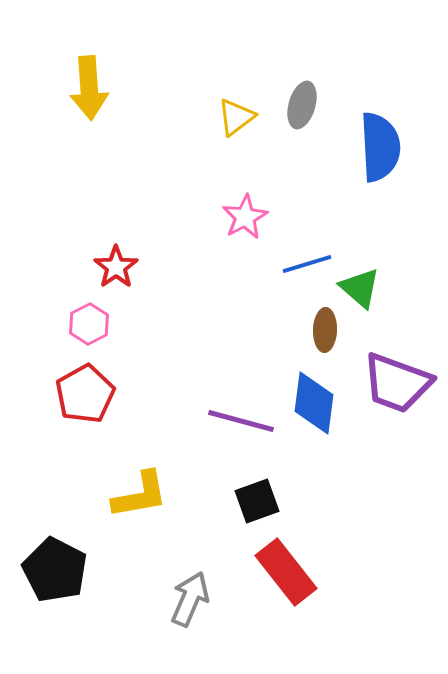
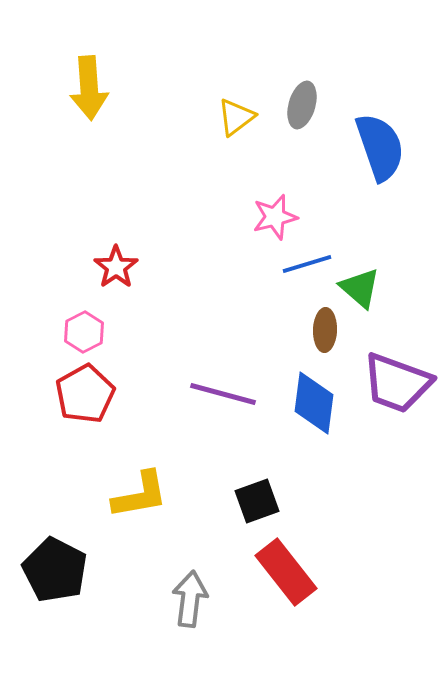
blue semicircle: rotated 16 degrees counterclockwise
pink star: moved 30 px right; rotated 15 degrees clockwise
pink hexagon: moved 5 px left, 8 px down
purple line: moved 18 px left, 27 px up
gray arrow: rotated 16 degrees counterclockwise
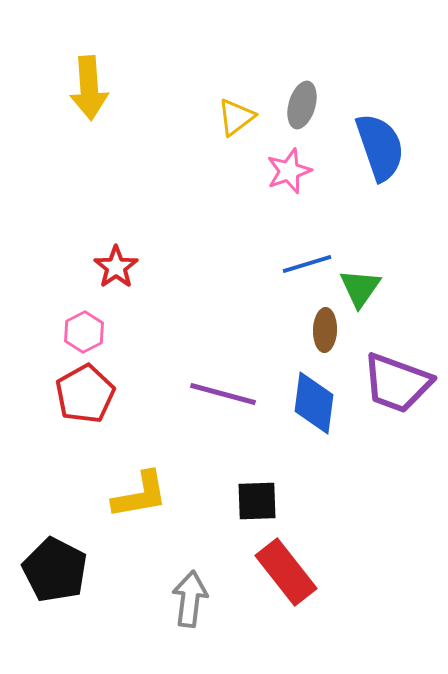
pink star: moved 14 px right, 46 px up; rotated 6 degrees counterclockwise
green triangle: rotated 24 degrees clockwise
black square: rotated 18 degrees clockwise
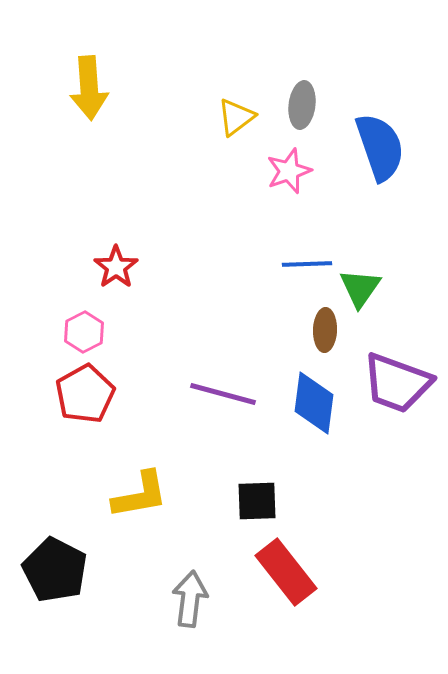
gray ellipse: rotated 9 degrees counterclockwise
blue line: rotated 15 degrees clockwise
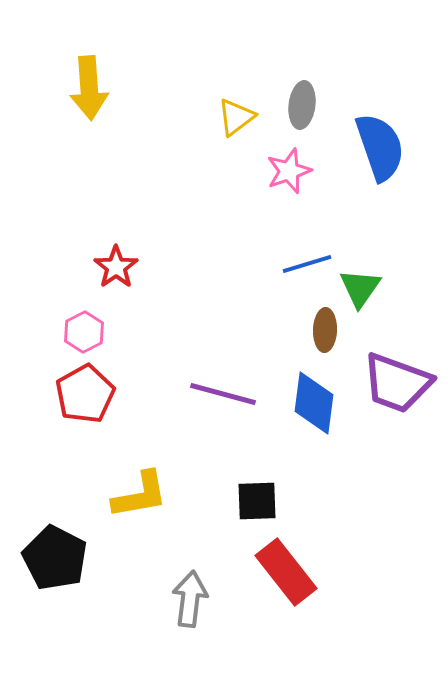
blue line: rotated 15 degrees counterclockwise
black pentagon: moved 12 px up
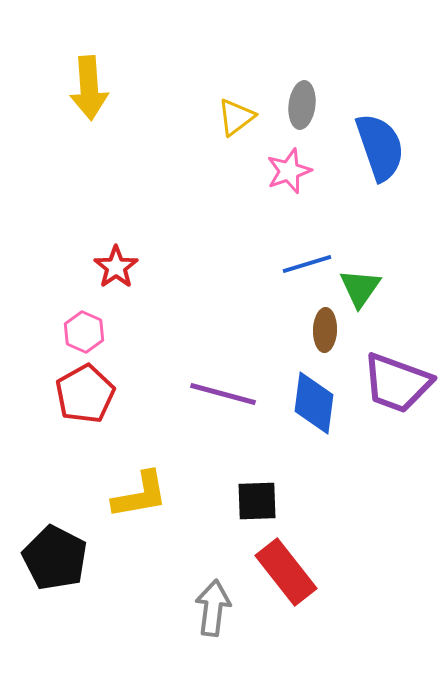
pink hexagon: rotated 9 degrees counterclockwise
gray arrow: moved 23 px right, 9 px down
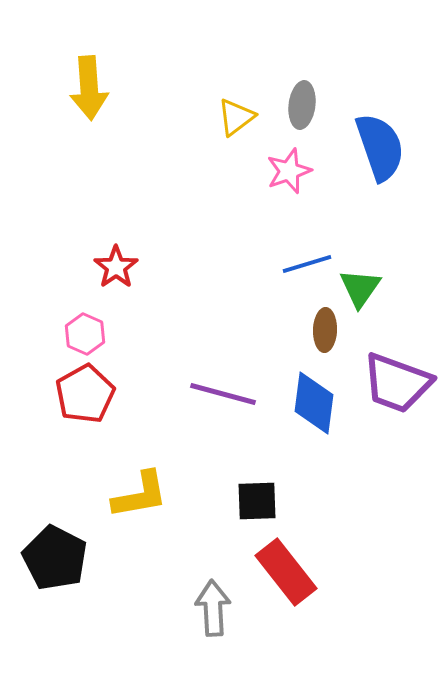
pink hexagon: moved 1 px right, 2 px down
gray arrow: rotated 10 degrees counterclockwise
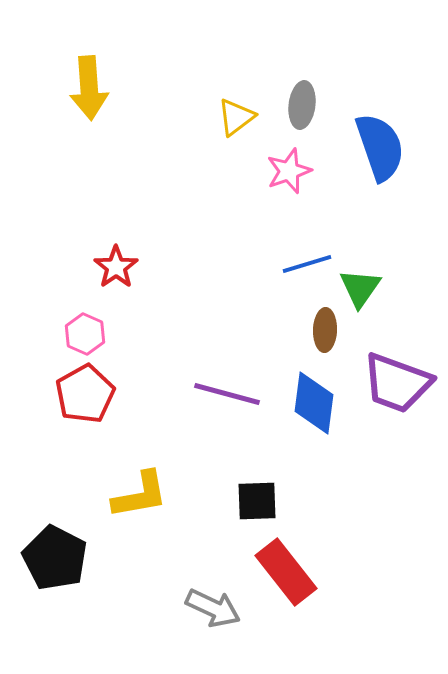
purple line: moved 4 px right
gray arrow: rotated 118 degrees clockwise
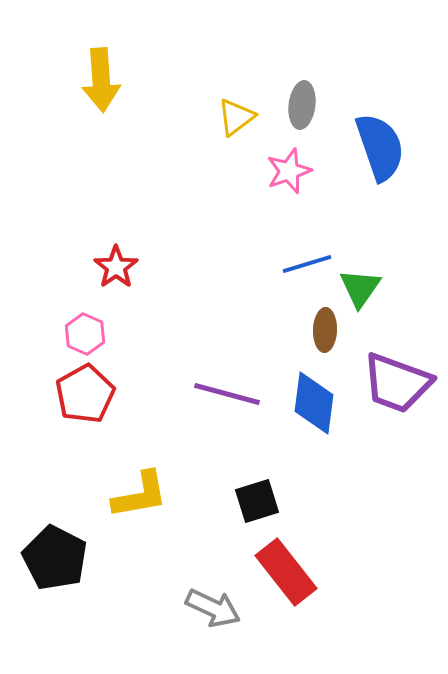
yellow arrow: moved 12 px right, 8 px up
black square: rotated 15 degrees counterclockwise
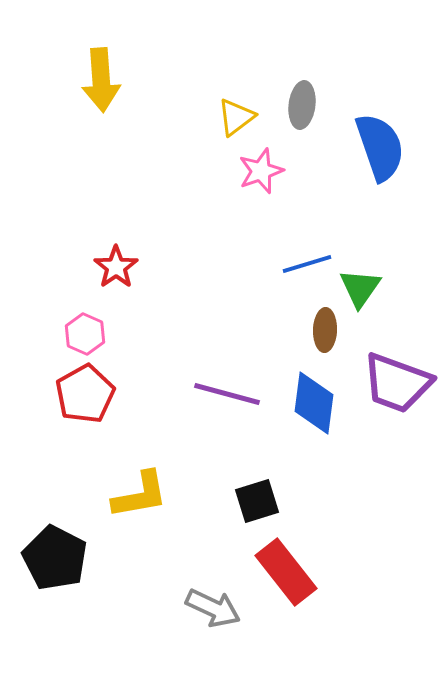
pink star: moved 28 px left
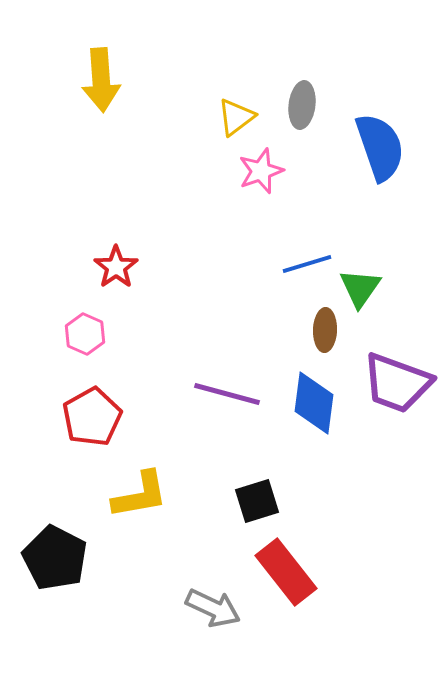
red pentagon: moved 7 px right, 23 px down
